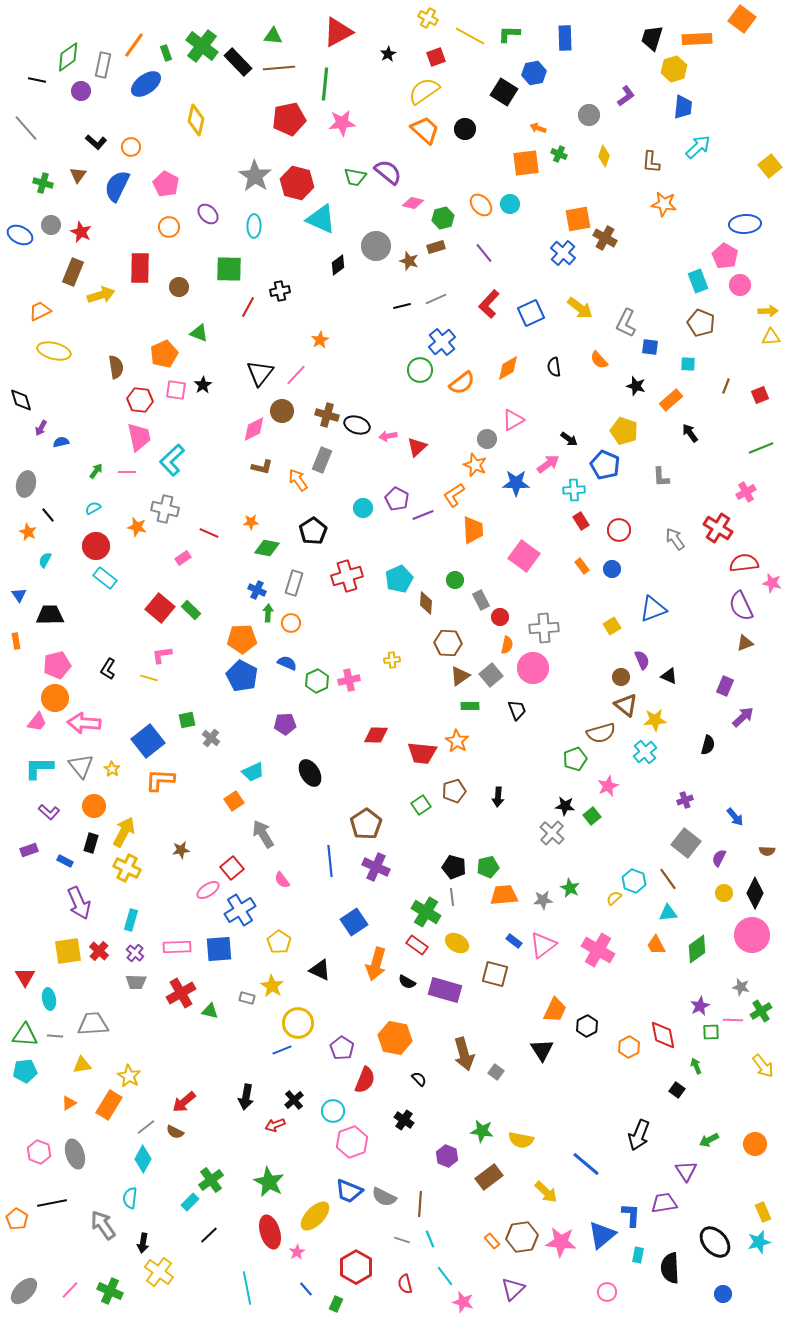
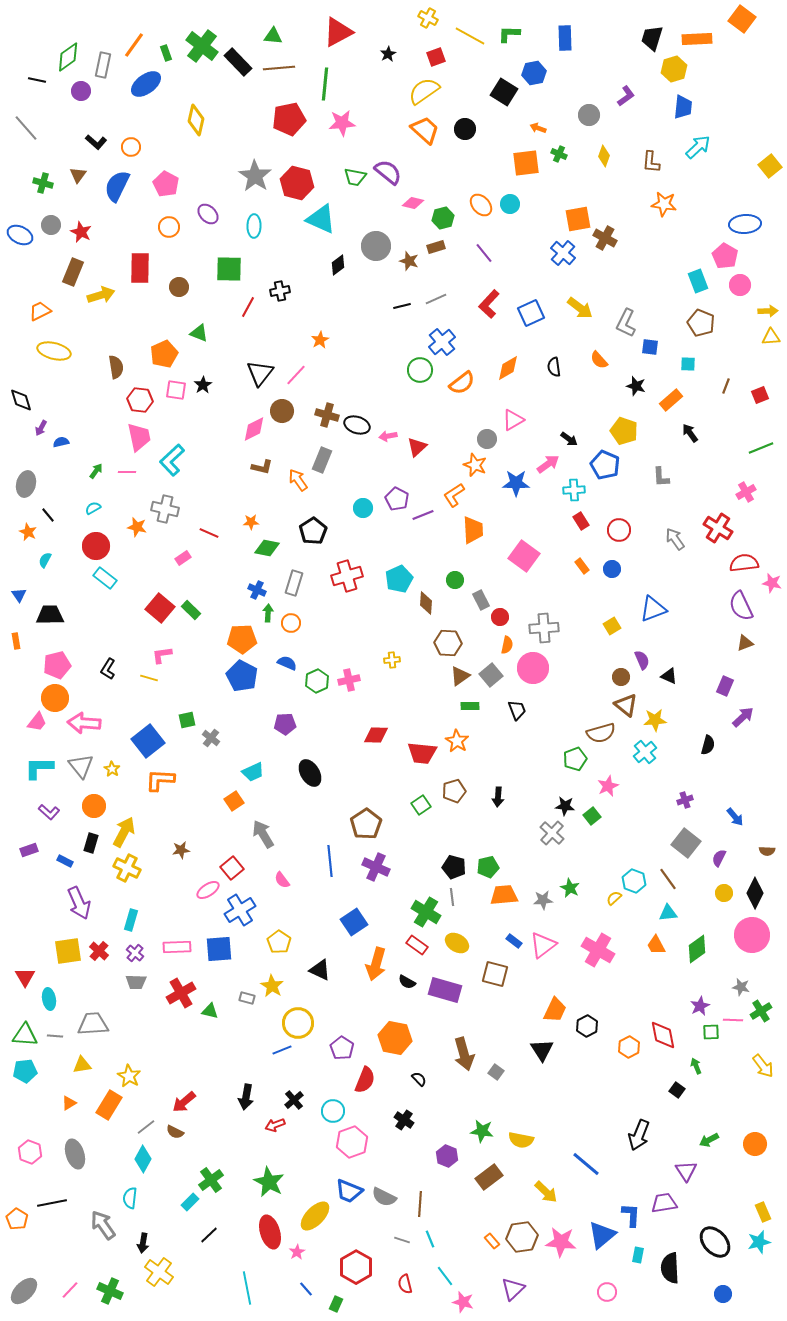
pink hexagon at (39, 1152): moved 9 px left
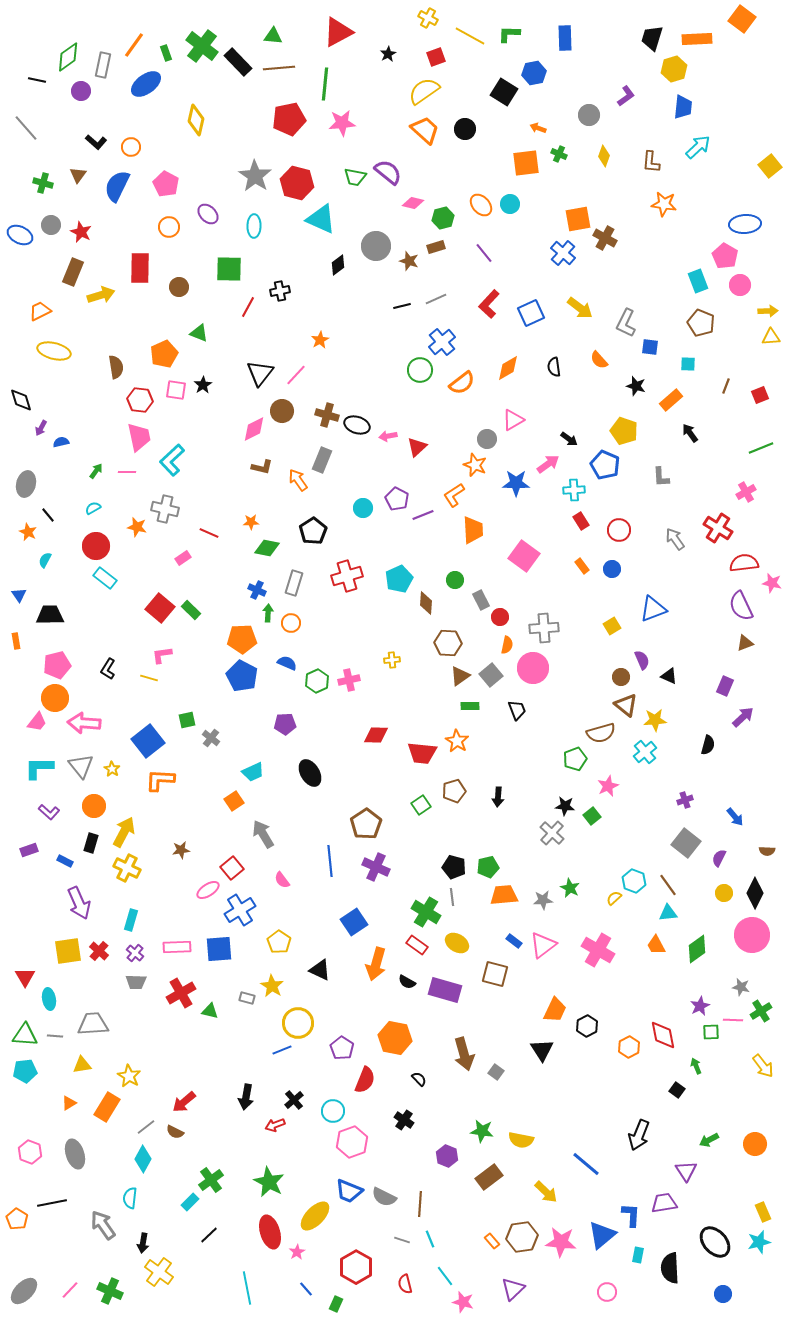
brown line at (668, 879): moved 6 px down
orange rectangle at (109, 1105): moved 2 px left, 2 px down
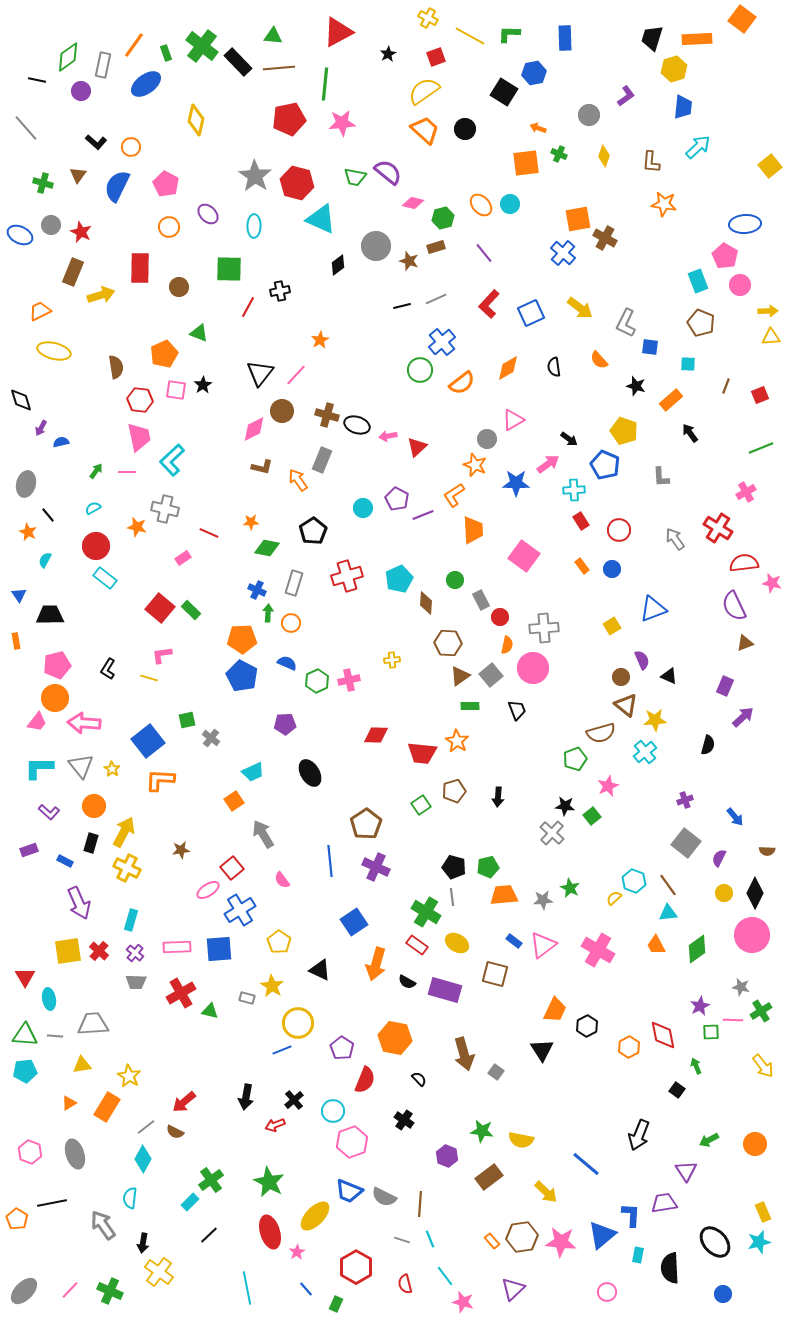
purple semicircle at (741, 606): moved 7 px left
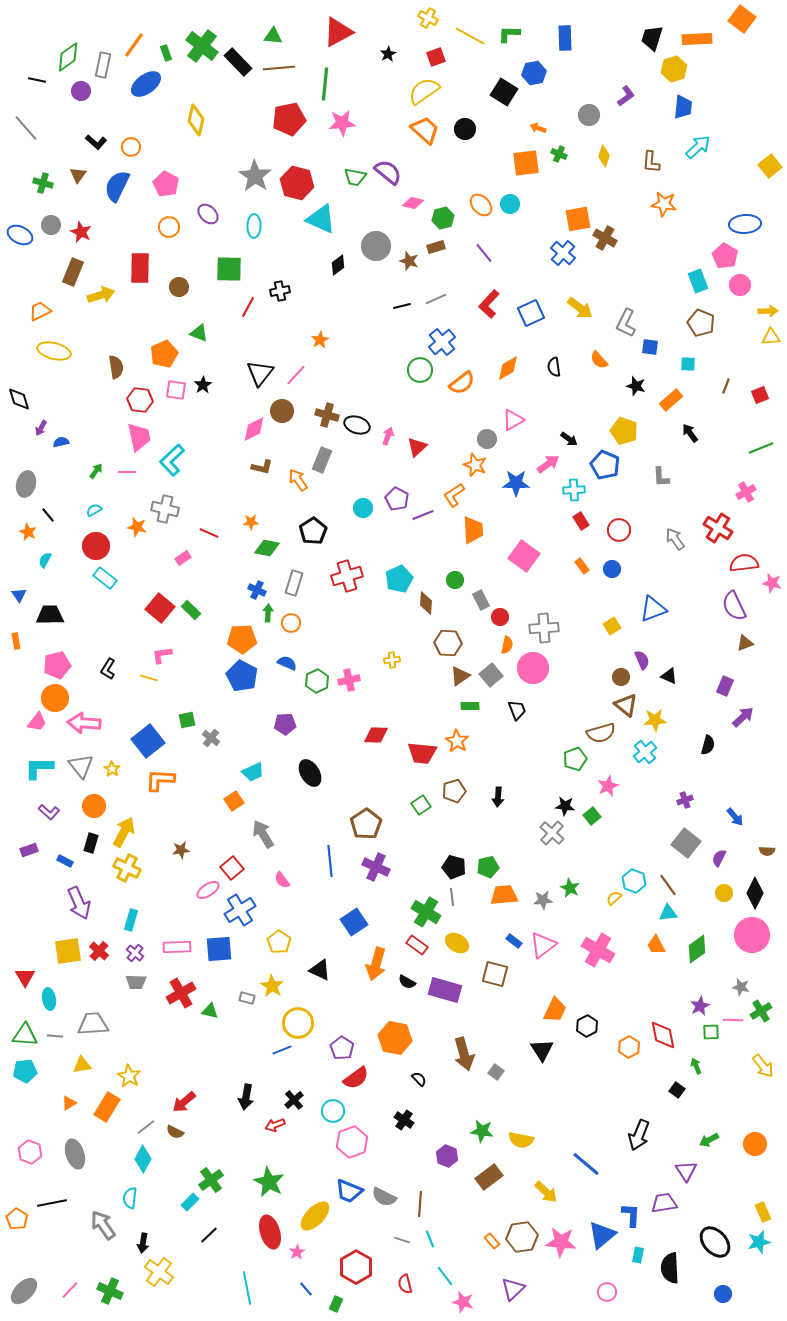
black diamond at (21, 400): moved 2 px left, 1 px up
pink arrow at (388, 436): rotated 120 degrees clockwise
cyan semicircle at (93, 508): moved 1 px right, 2 px down
red semicircle at (365, 1080): moved 9 px left, 2 px up; rotated 32 degrees clockwise
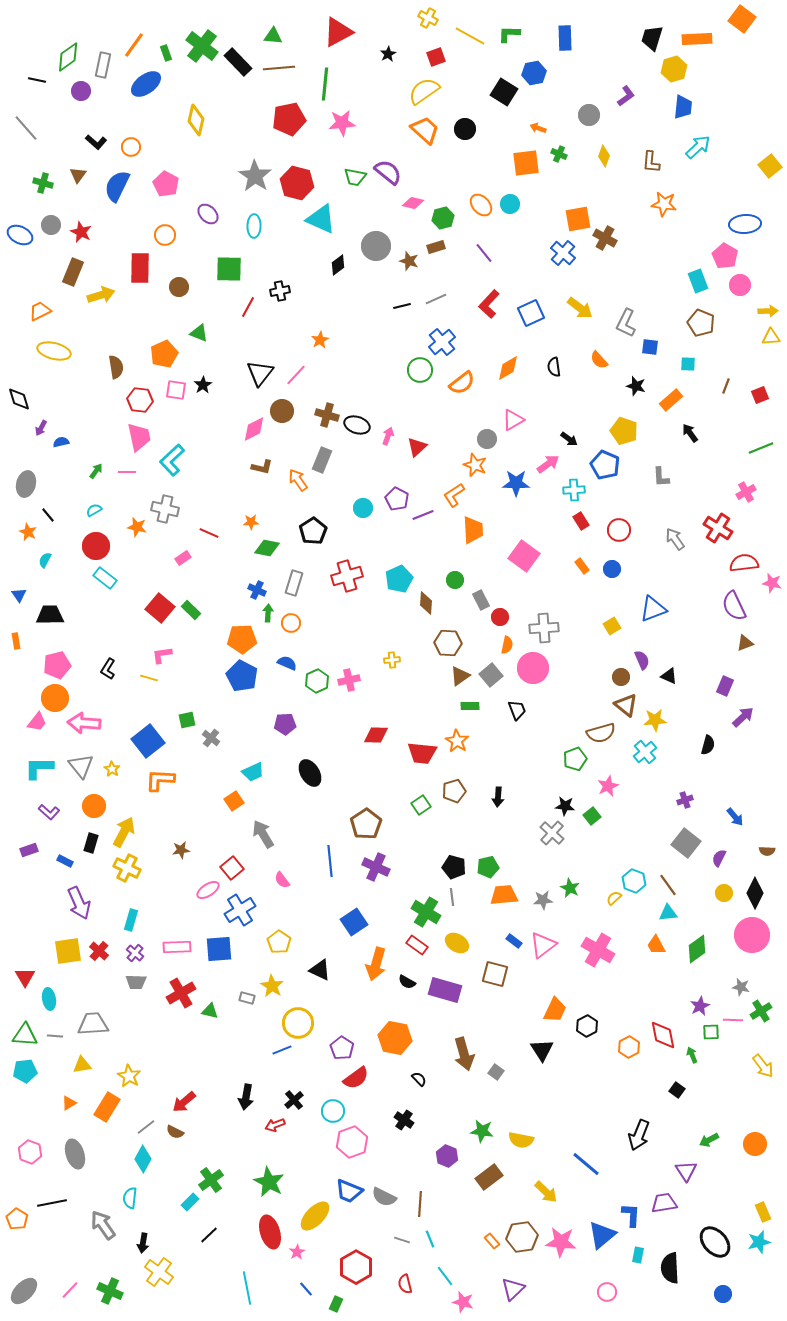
orange circle at (169, 227): moved 4 px left, 8 px down
green arrow at (696, 1066): moved 4 px left, 11 px up
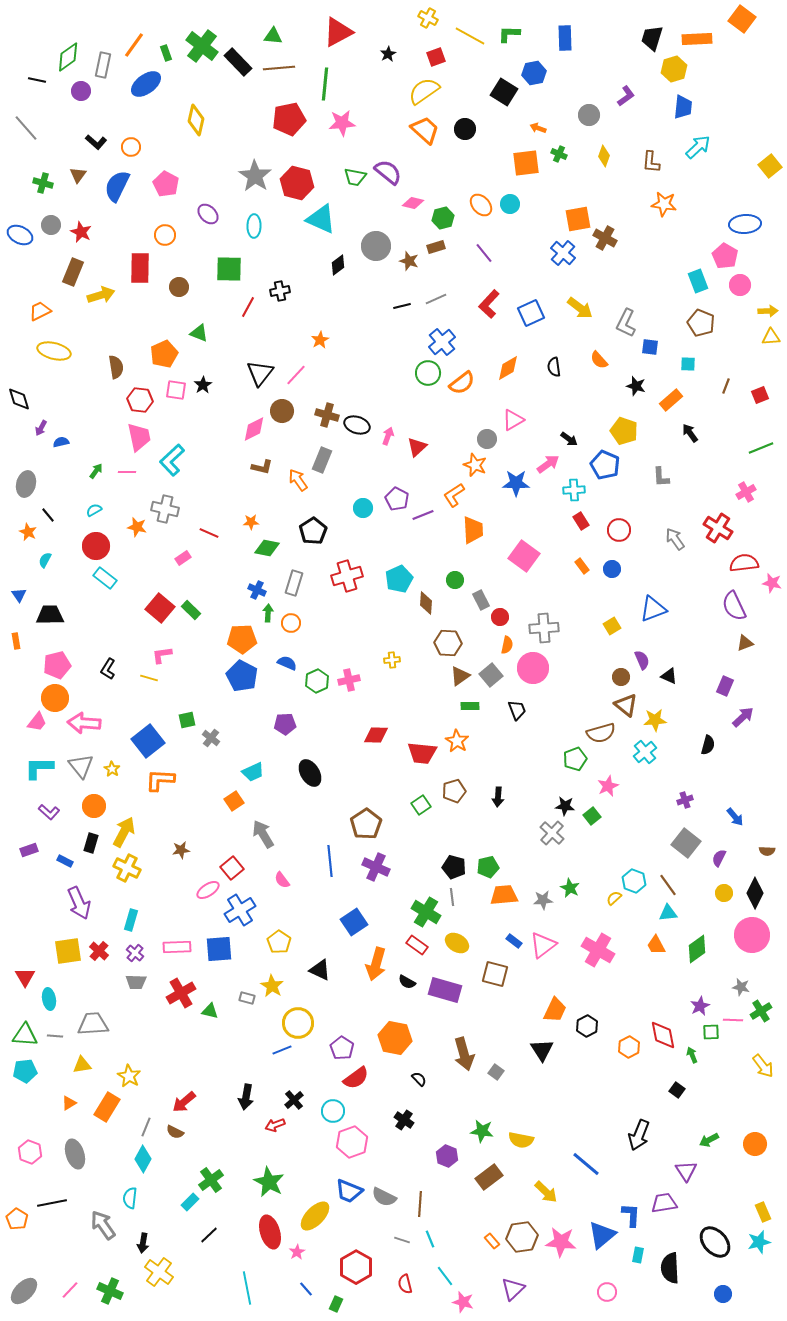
green circle at (420, 370): moved 8 px right, 3 px down
gray line at (146, 1127): rotated 30 degrees counterclockwise
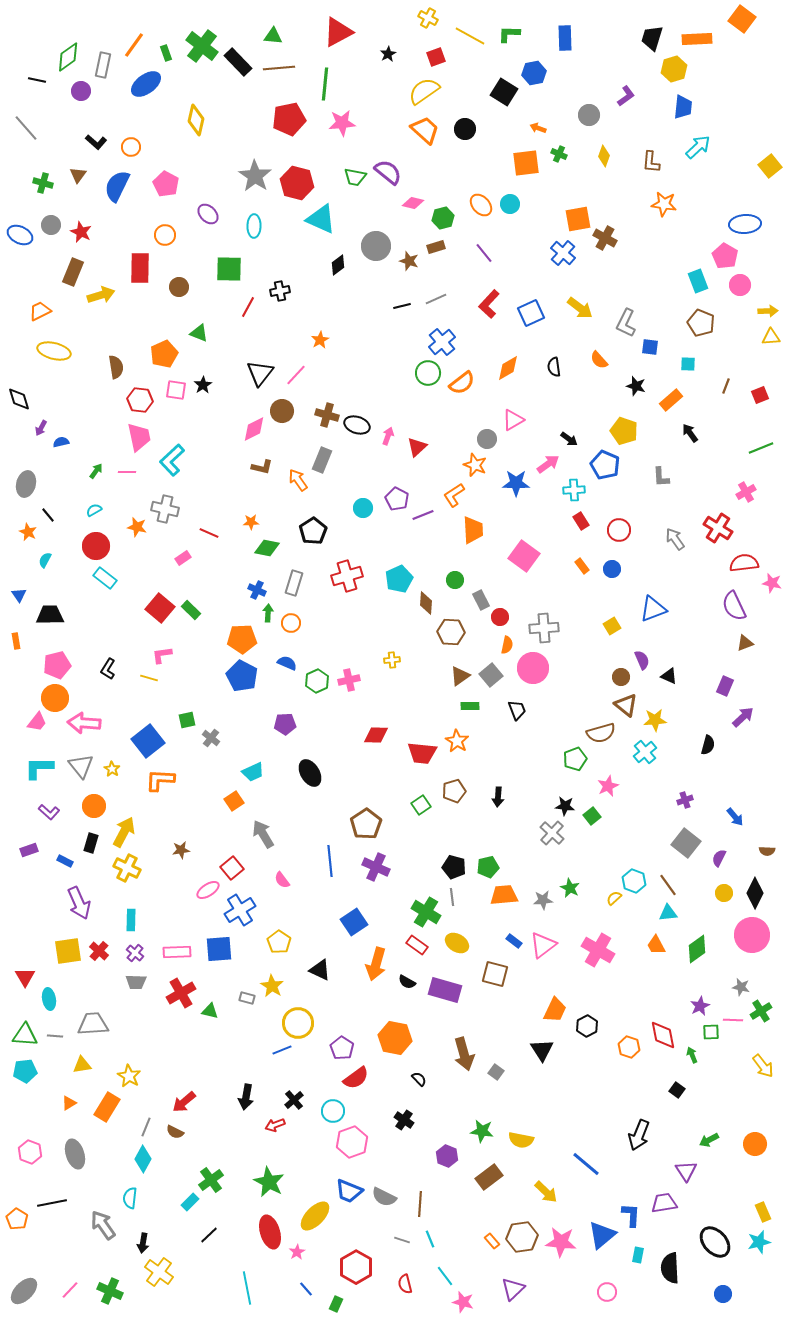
brown hexagon at (448, 643): moved 3 px right, 11 px up
cyan rectangle at (131, 920): rotated 15 degrees counterclockwise
pink rectangle at (177, 947): moved 5 px down
orange hexagon at (629, 1047): rotated 15 degrees counterclockwise
